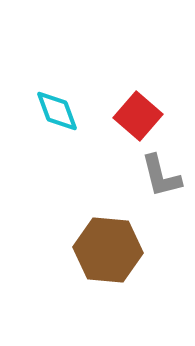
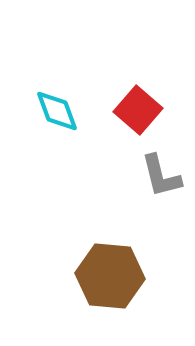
red square: moved 6 px up
brown hexagon: moved 2 px right, 26 px down
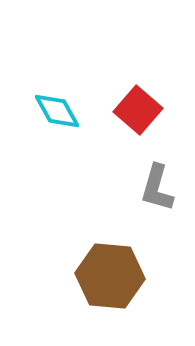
cyan diamond: rotated 9 degrees counterclockwise
gray L-shape: moved 4 px left, 12 px down; rotated 30 degrees clockwise
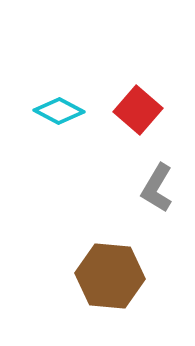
cyan diamond: moved 2 px right; rotated 33 degrees counterclockwise
gray L-shape: rotated 15 degrees clockwise
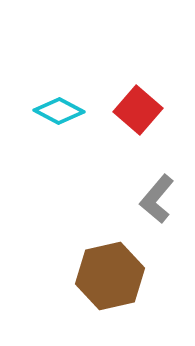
gray L-shape: moved 11 px down; rotated 9 degrees clockwise
brown hexagon: rotated 18 degrees counterclockwise
